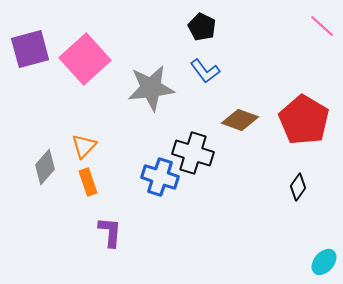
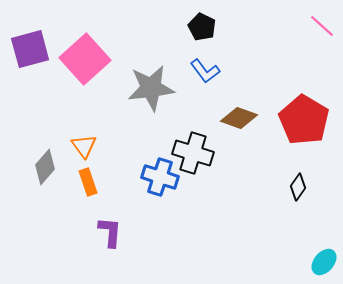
brown diamond: moved 1 px left, 2 px up
orange triangle: rotated 20 degrees counterclockwise
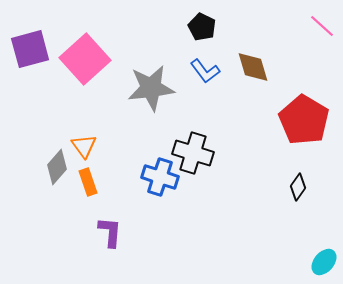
brown diamond: moved 14 px right, 51 px up; rotated 54 degrees clockwise
gray diamond: moved 12 px right
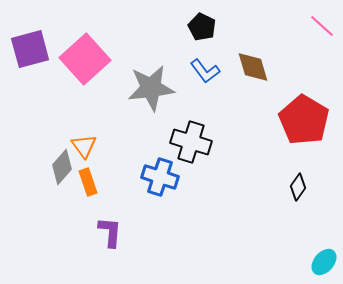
black cross: moved 2 px left, 11 px up
gray diamond: moved 5 px right
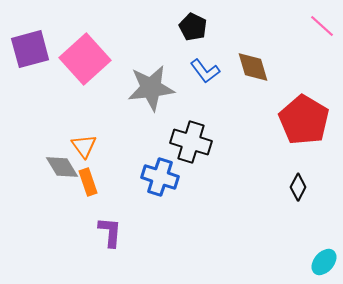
black pentagon: moved 9 px left
gray diamond: rotated 72 degrees counterclockwise
black diamond: rotated 8 degrees counterclockwise
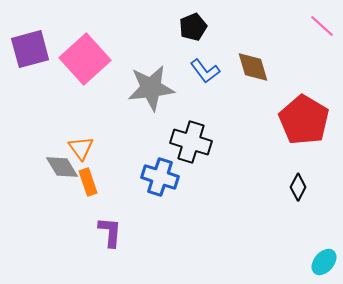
black pentagon: rotated 24 degrees clockwise
orange triangle: moved 3 px left, 2 px down
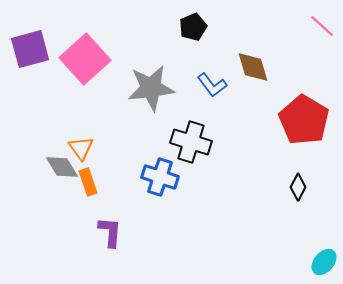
blue L-shape: moved 7 px right, 14 px down
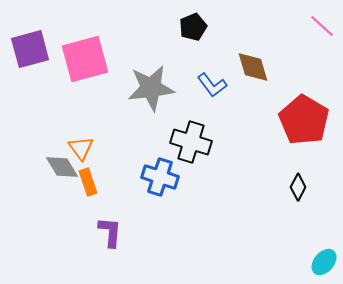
pink square: rotated 27 degrees clockwise
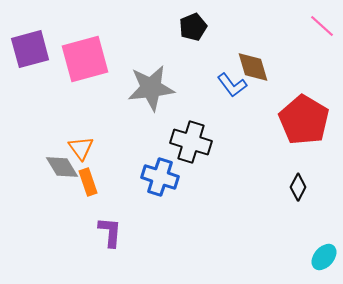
blue L-shape: moved 20 px right
cyan ellipse: moved 5 px up
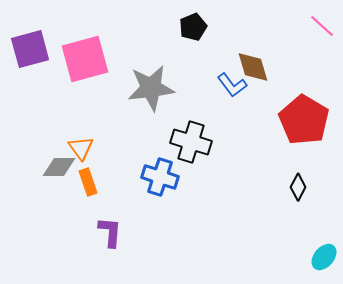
gray diamond: moved 3 px left; rotated 60 degrees counterclockwise
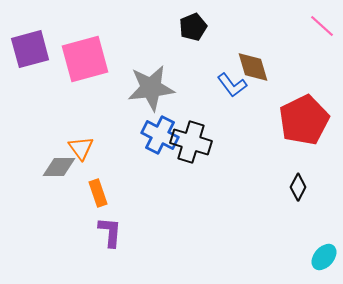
red pentagon: rotated 15 degrees clockwise
blue cross: moved 42 px up; rotated 9 degrees clockwise
orange rectangle: moved 10 px right, 11 px down
